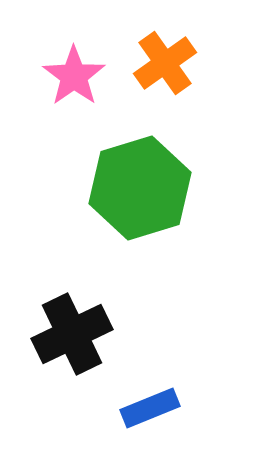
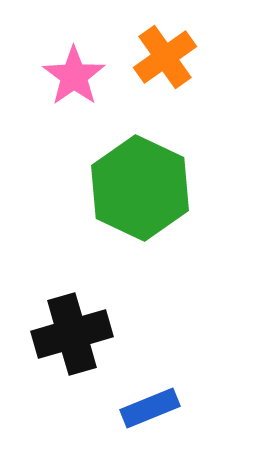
orange cross: moved 6 px up
green hexagon: rotated 18 degrees counterclockwise
black cross: rotated 10 degrees clockwise
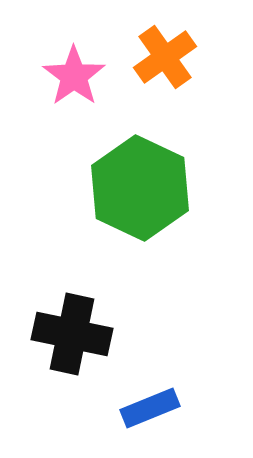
black cross: rotated 28 degrees clockwise
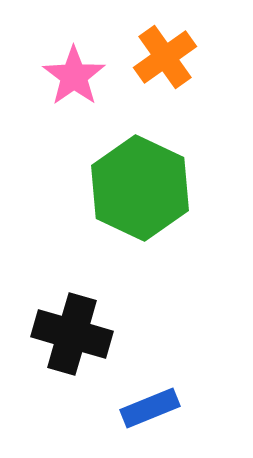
black cross: rotated 4 degrees clockwise
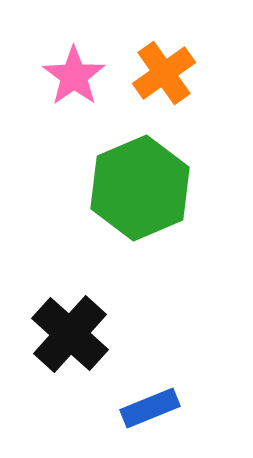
orange cross: moved 1 px left, 16 px down
green hexagon: rotated 12 degrees clockwise
black cross: moved 2 px left; rotated 26 degrees clockwise
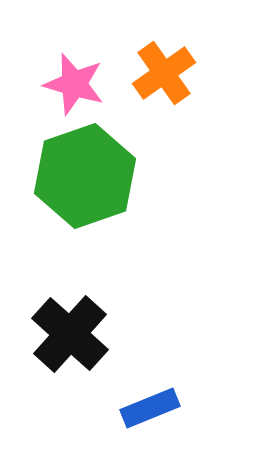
pink star: moved 8 px down; rotated 20 degrees counterclockwise
green hexagon: moved 55 px left, 12 px up; rotated 4 degrees clockwise
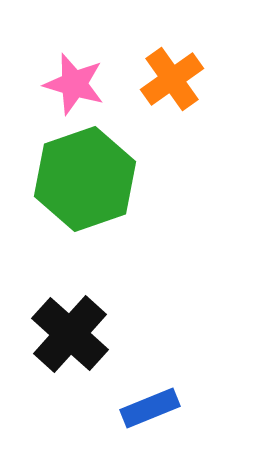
orange cross: moved 8 px right, 6 px down
green hexagon: moved 3 px down
